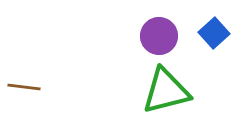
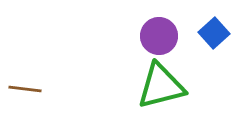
brown line: moved 1 px right, 2 px down
green triangle: moved 5 px left, 5 px up
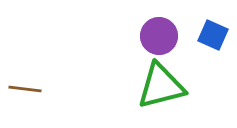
blue square: moved 1 px left, 2 px down; rotated 24 degrees counterclockwise
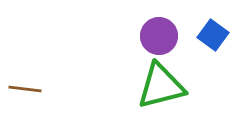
blue square: rotated 12 degrees clockwise
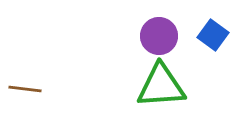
green triangle: rotated 10 degrees clockwise
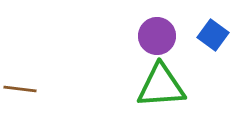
purple circle: moved 2 px left
brown line: moved 5 px left
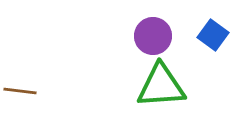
purple circle: moved 4 px left
brown line: moved 2 px down
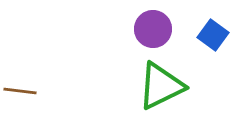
purple circle: moved 7 px up
green triangle: rotated 22 degrees counterclockwise
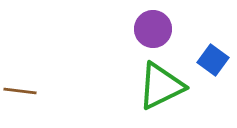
blue square: moved 25 px down
